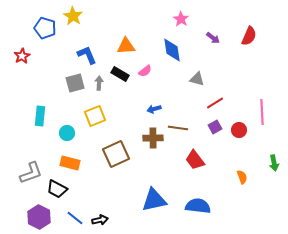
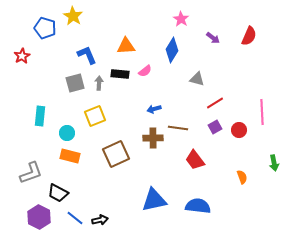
blue diamond: rotated 40 degrees clockwise
black rectangle: rotated 24 degrees counterclockwise
orange rectangle: moved 7 px up
black trapezoid: moved 1 px right, 4 px down
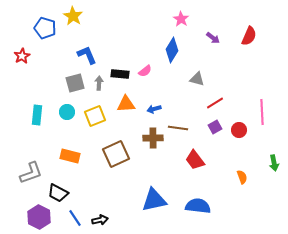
orange triangle: moved 58 px down
cyan rectangle: moved 3 px left, 1 px up
cyan circle: moved 21 px up
blue line: rotated 18 degrees clockwise
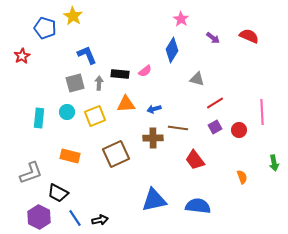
red semicircle: rotated 90 degrees counterclockwise
cyan rectangle: moved 2 px right, 3 px down
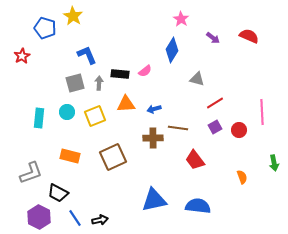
brown square: moved 3 px left, 3 px down
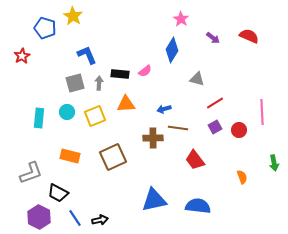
blue arrow: moved 10 px right
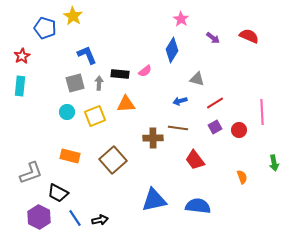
blue arrow: moved 16 px right, 8 px up
cyan rectangle: moved 19 px left, 32 px up
brown square: moved 3 px down; rotated 16 degrees counterclockwise
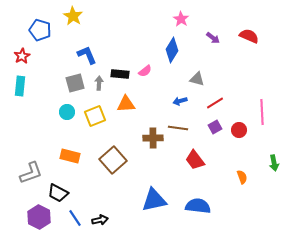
blue pentagon: moved 5 px left, 2 px down
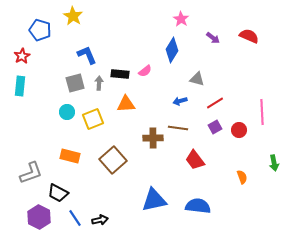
yellow square: moved 2 px left, 3 px down
